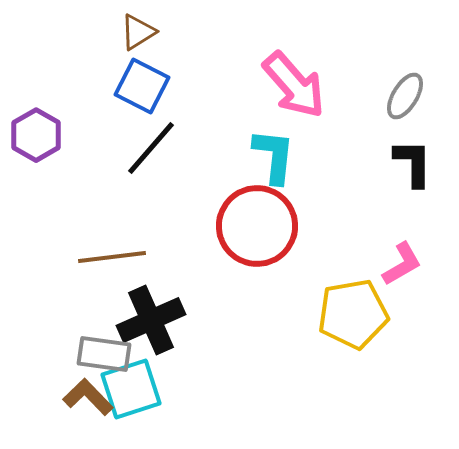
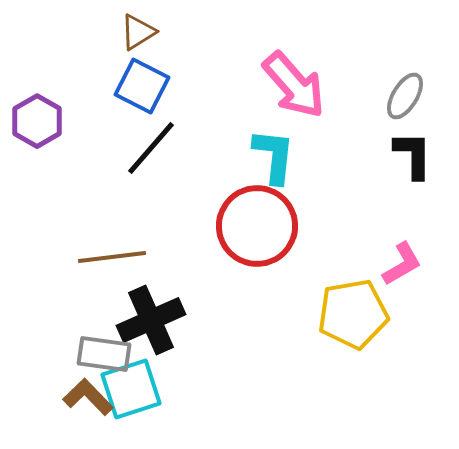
purple hexagon: moved 1 px right, 14 px up
black L-shape: moved 8 px up
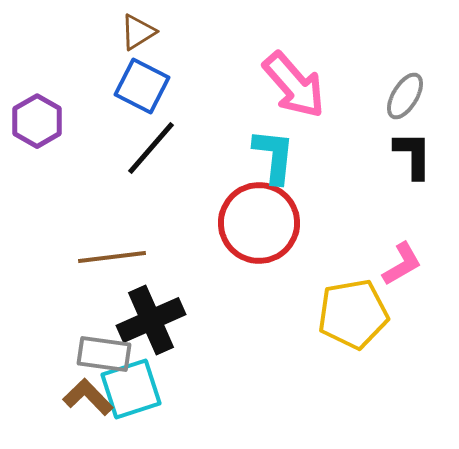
red circle: moved 2 px right, 3 px up
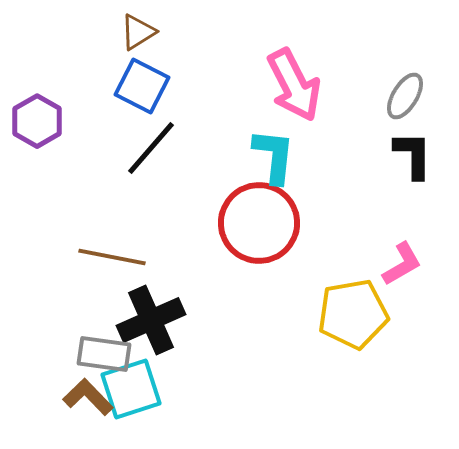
pink arrow: rotated 14 degrees clockwise
brown line: rotated 18 degrees clockwise
